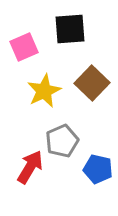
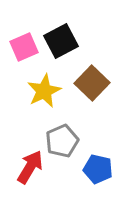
black square: moved 9 px left, 12 px down; rotated 24 degrees counterclockwise
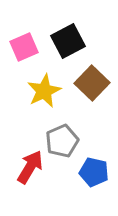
black square: moved 7 px right
blue pentagon: moved 4 px left, 3 px down
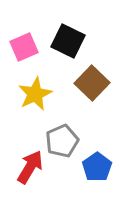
black square: rotated 36 degrees counterclockwise
yellow star: moved 9 px left, 3 px down
blue pentagon: moved 3 px right, 5 px up; rotated 24 degrees clockwise
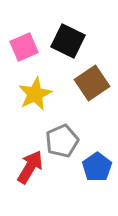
brown square: rotated 12 degrees clockwise
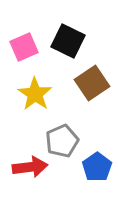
yellow star: rotated 12 degrees counterclockwise
red arrow: rotated 52 degrees clockwise
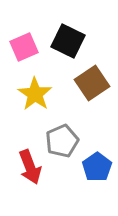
red arrow: rotated 76 degrees clockwise
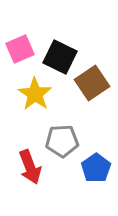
black square: moved 8 px left, 16 px down
pink square: moved 4 px left, 2 px down
gray pentagon: rotated 20 degrees clockwise
blue pentagon: moved 1 px left, 1 px down
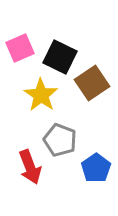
pink square: moved 1 px up
yellow star: moved 6 px right, 1 px down
gray pentagon: moved 2 px left, 1 px up; rotated 24 degrees clockwise
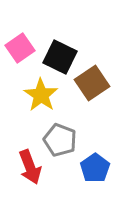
pink square: rotated 12 degrees counterclockwise
blue pentagon: moved 1 px left
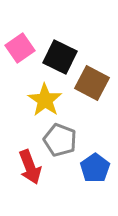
brown square: rotated 28 degrees counterclockwise
yellow star: moved 4 px right, 5 px down
